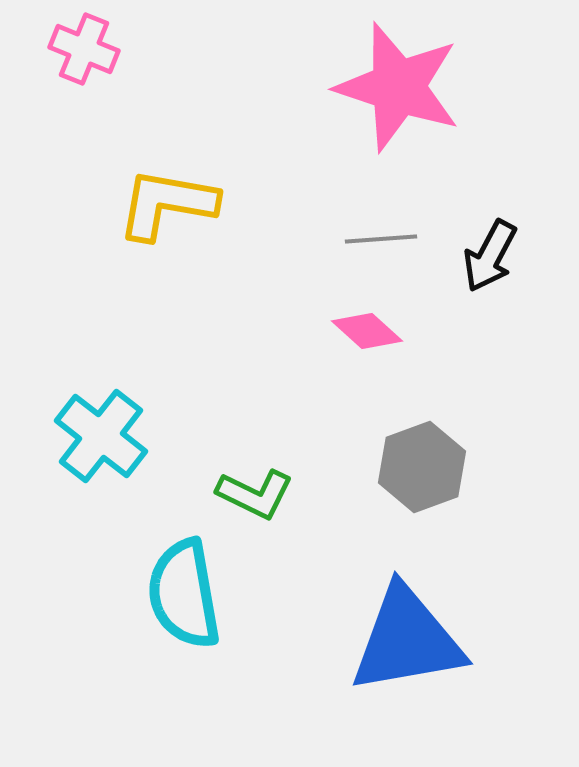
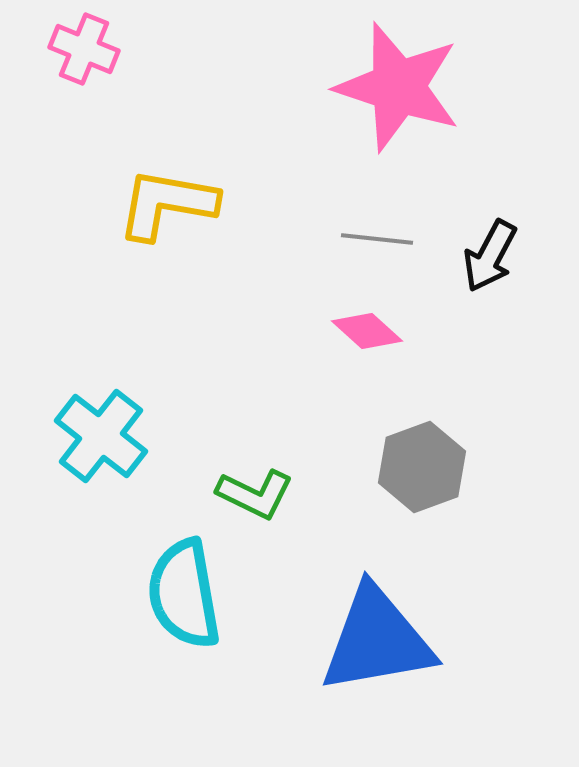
gray line: moved 4 px left; rotated 10 degrees clockwise
blue triangle: moved 30 px left
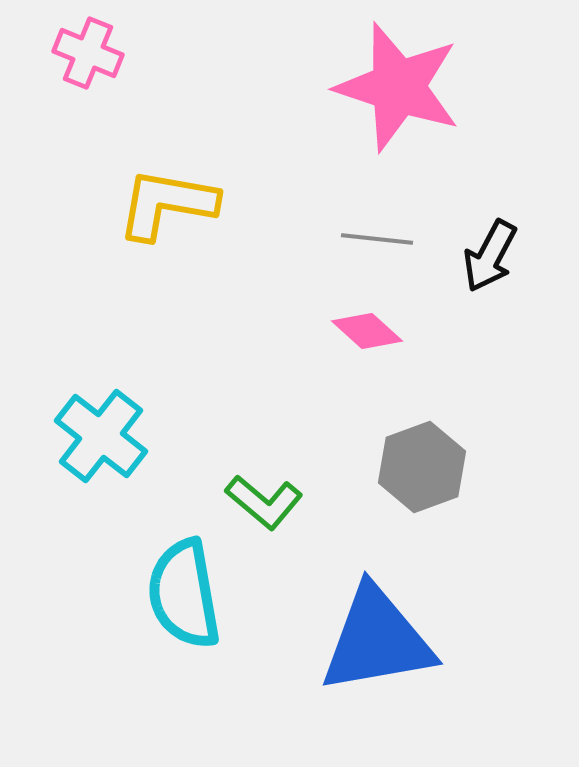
pink cross: moved 4 px right, 4 px down
green L-shape: moved 9 px right, 8 px down; rotated 14 degrees clockwise
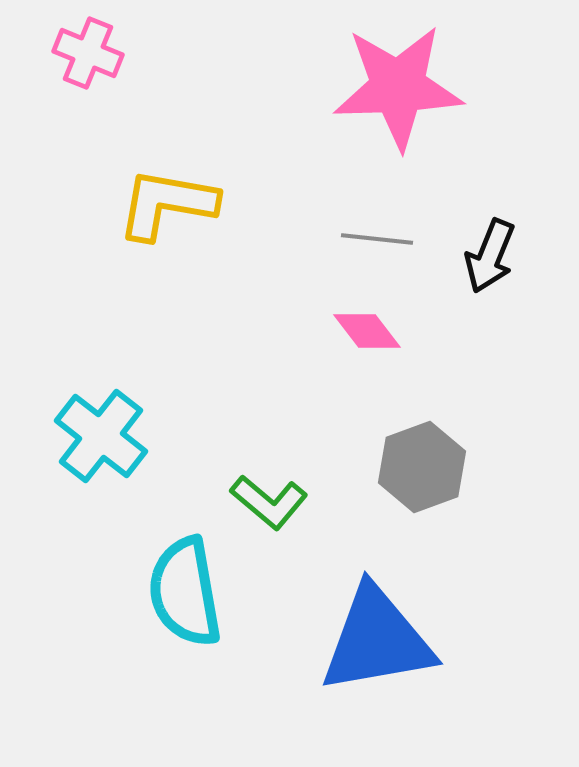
pink star: rotated 20 degrees counterclockwise
black arrow: rotated 6 degrees counterclockwise
pink diamond: rotated 10 degrees clockwise
green L-shape: moved 5 px right
cyan semicircle: moved 1 px right, 2 px up
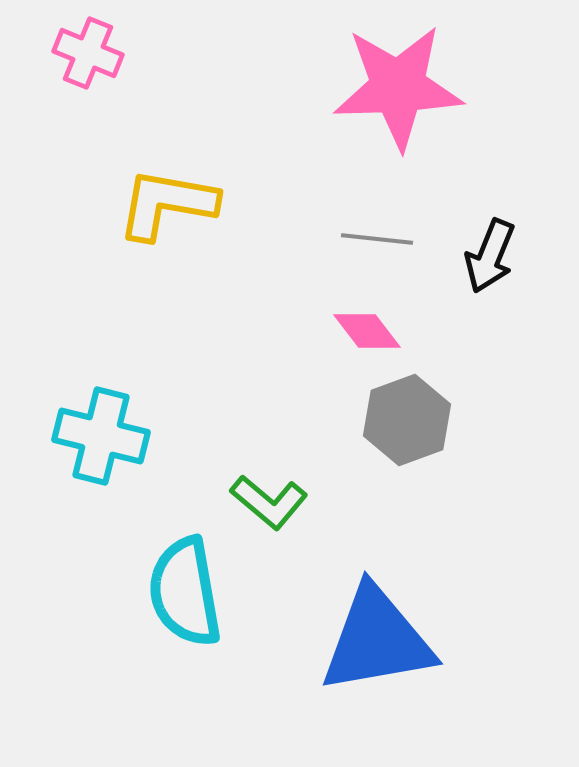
cyan cross: rotated 24 degrees counterclockwise
gray hexagon: moved 15 px left, 47 px up
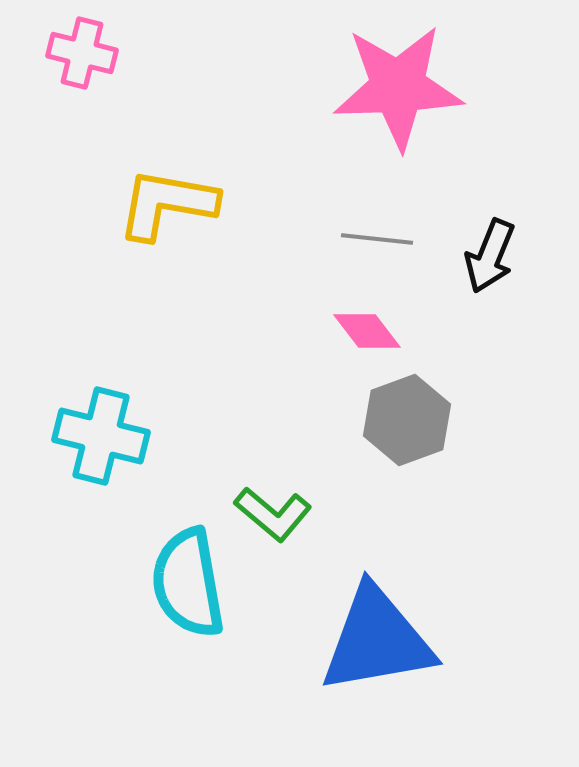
pink cross: moved 6 px left; rotated 8 degrees counterclockwise
green L-shape: moved 4 px right, 12 px down
cyan semicircle: moved 3 px right, 9 px up
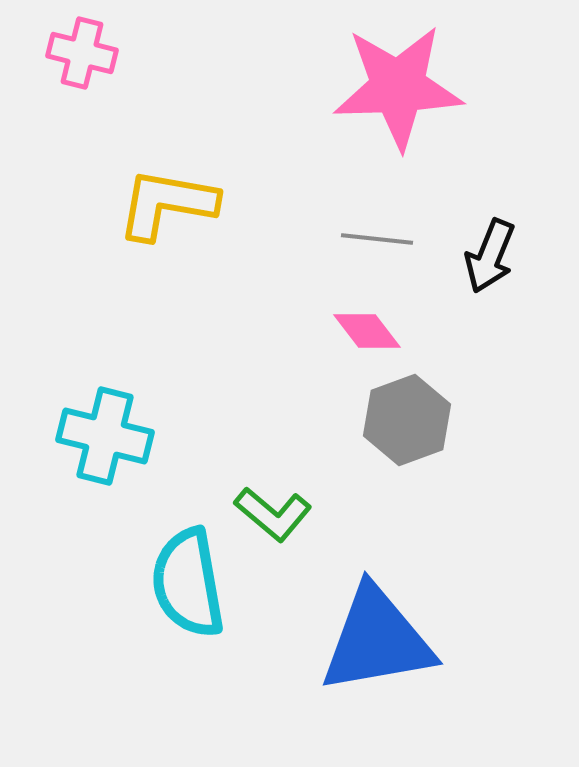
cyan cross: moved 4 px right
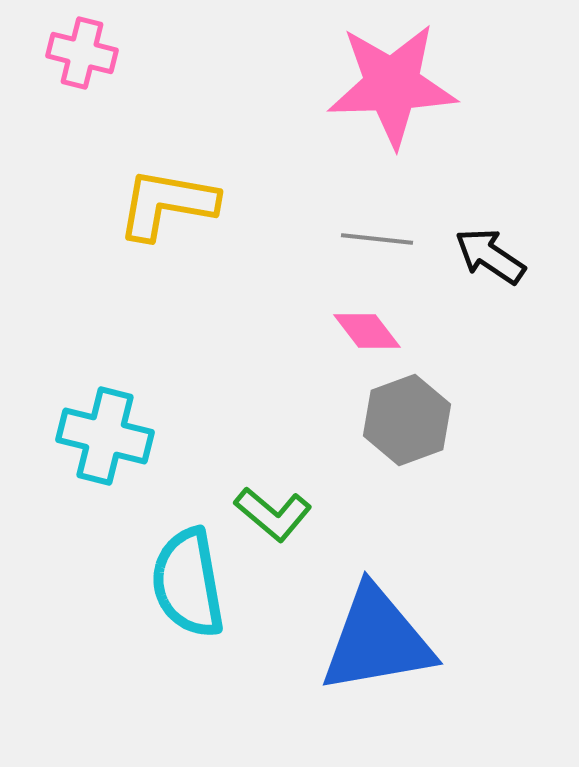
pink star: moved 6 px left, 2 px up
black arrow: rotated 102 degrees clockwise
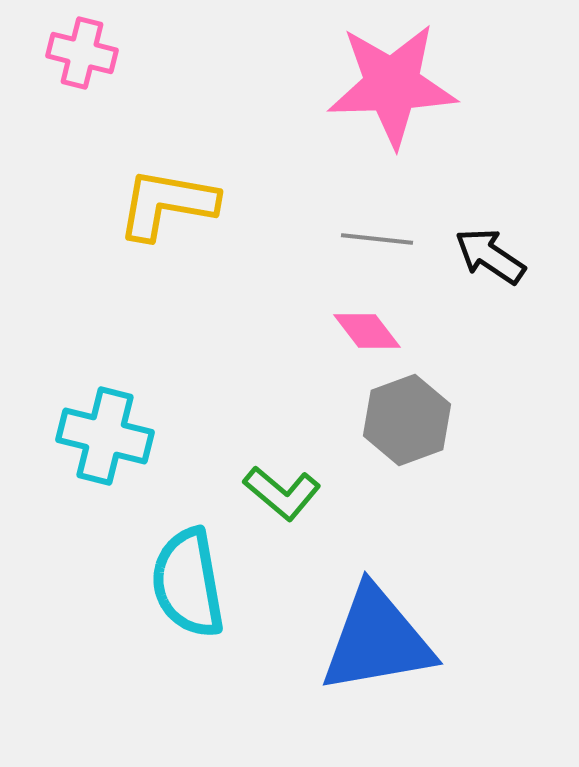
green L-shape: moved 9 px right, 21 px up
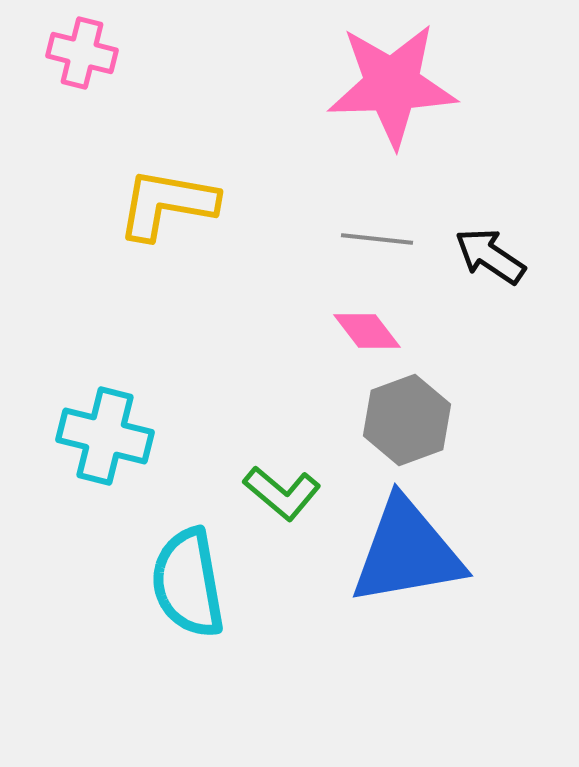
blue triangle: moved 30 px right, 88 px up
